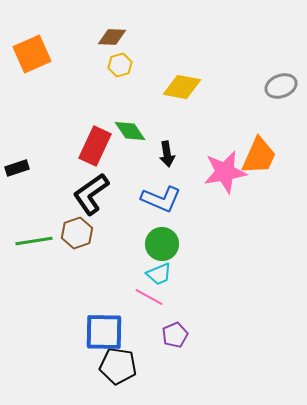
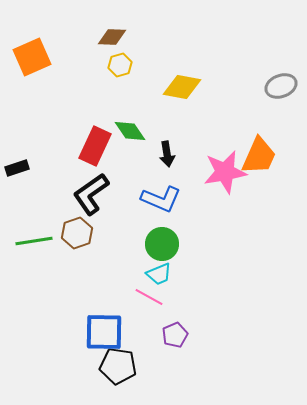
orange square: moved 3 px down
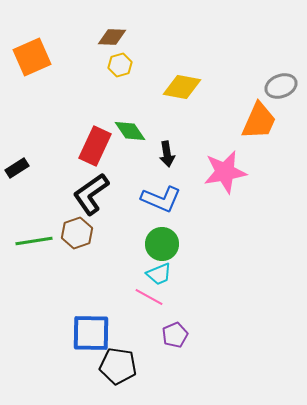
orange trapezoid: moved 35 px up
black rectangle: rotated 15 degrees counterclockwise
blue square: moved 13 px left, 1 px down
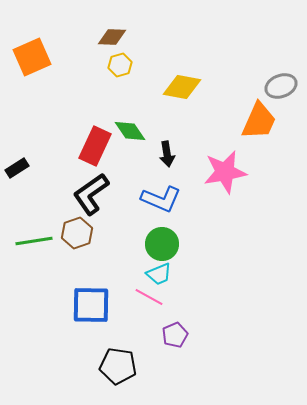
blue square: moved 28 px up
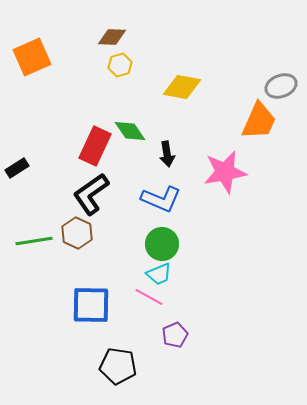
brown hexagon: rotated 16 degrees counterclockwise
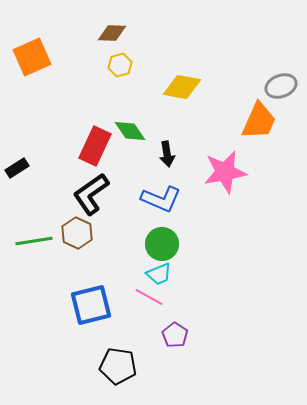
brown diamond: moved 4 px up
blue square: rotated 15 degrees counterclockwise
purple pentagon: rotated 15 degrees counterclockwise
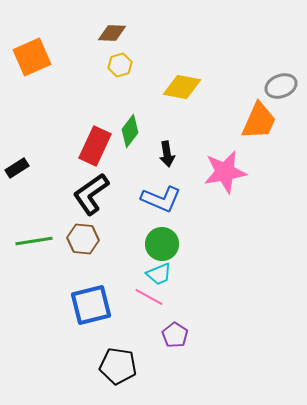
green diamond: rotated 72 degrees clockwise
brown hexagon: moved 6 px right, 6 px down; rotated 20 degrees counterclockwise
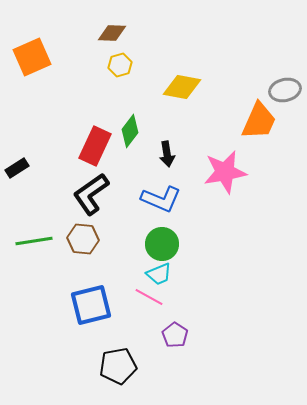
gray ellipse: moved 4 px right, 4 px down; rotated 8 degrees clockwise
black pentagon: rotated 18 degrees counterclockwise
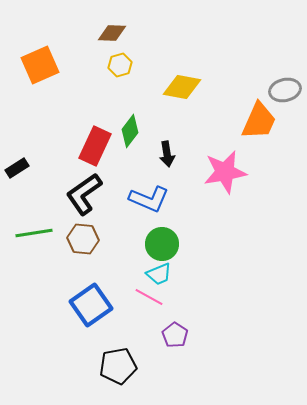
orange square: moved 8 px right, 8 px down
black L-shape: moved 7 px left
blue L-shape: moved 12 px left
green line: moved 8 px up
blue square: rotated 21 degrees counterclockwise
